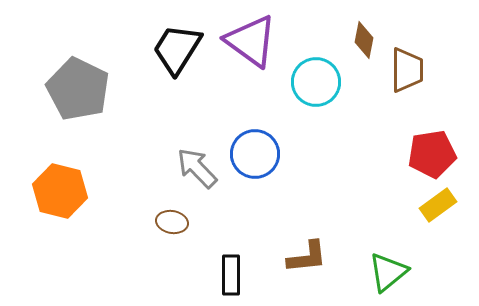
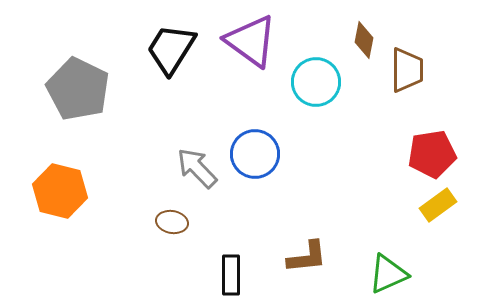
black trapezoid: moved 6 px left
green triangle: moved 2 px down; rotated 15 degrees clockwise
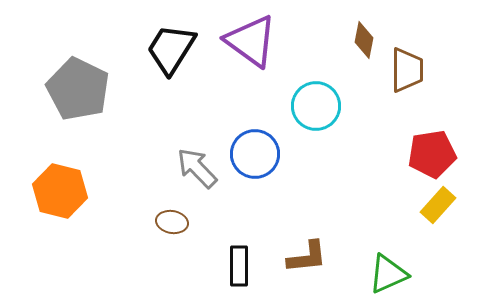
cyan circle: moved 24 px down
yellow rectangle: rotated 12 degrees counterclockwise
black rectangle: moved 8 px right, 9 px up
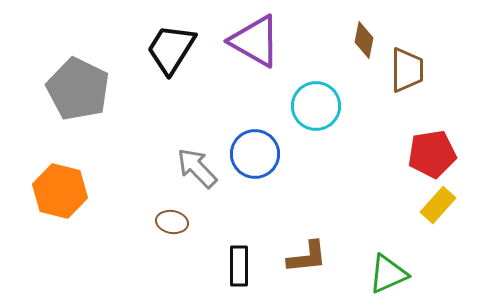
purple triangle: moved 4 px right; rotated 6 degrees counterclockwise
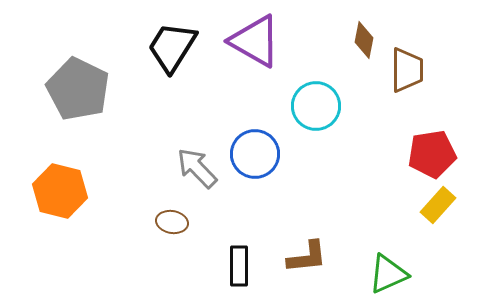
black trapezoid: moved 1 px right, 2 px up
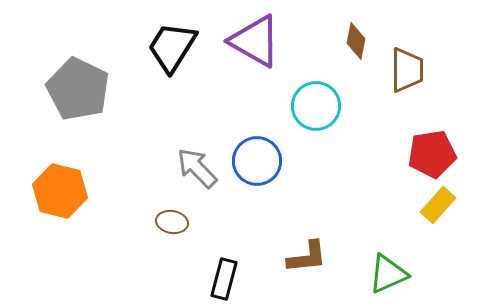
brown diamond: moved 8 px left, 1 px down
blue circle: moved 2 px right, 7 px down
black rectangle: moved 15 px left, 13 px down; rotated 15 degrees clockwise
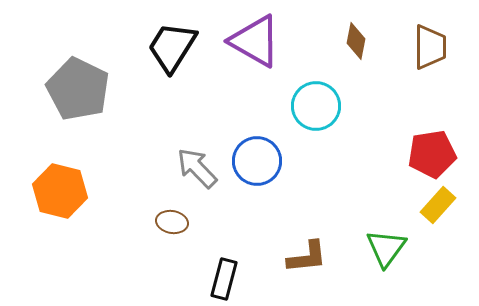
brown trapezoid: moved 23 px right, 23 px up
green triangle: moved 2 px left, 26 px up; rotated 30 degrees counterclockwise
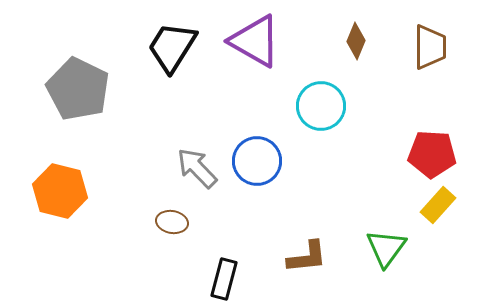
brown diamond: rotated 12 degrees clockwise
cyan circle: moved 5 px right
red pentagon: rotated 12 degrees clockwise
